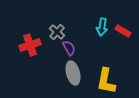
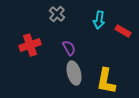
cyan arrow: moved 3 px left, 7 px up
gray cross: moved 18 px up
gray ellipse: moved 1 px right
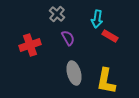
cyan arrow: moved 2 px left, 1 px up
red rectangle: moved 13 px left, 5 px down
purple semicircle: moved 1 px left, 10 px up
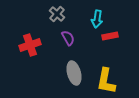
red rectangle: rotated 42 degrees counterclockwise
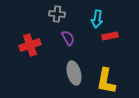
gray cross: rotated 35 degrees counterclockwise
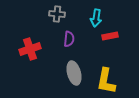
cyan arrow: moved 1 px left, 1 px up
purple semicircle: moved 1 px right, 1 px down; rotated 35 degrees clockwise
red cross: moved 4 px down
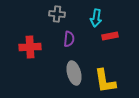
red cross: moved 2 px up; rotated 15 degrees clockwise
yellow L-shape: moved 1 px left; rotated 20 degrees counterclockwise
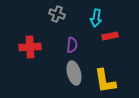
gray cross: rotated 14 degrees clockwise
purple semicircle: moved 3 px right, 6 px down
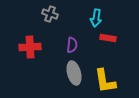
gray cross: moved 7 px left
red rectangle: moved 2 px left, 2 px down; rotated 21 degrees clockwise
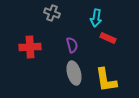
gray cross: moved 2 px right, 1 px up
red rectangle: rotated 14 degrees clockwise
purple semicircle: rotated 21 degrees counterclockwise
yellow L-shape: moved 1 px right, 1 px up
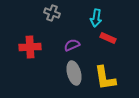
purple semicircle: rotated 98 degrees counterclockwise
yellow L-shape: moved 1 px left, 2 px up
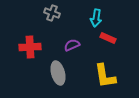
gray ellipse: moved 16 px left
yellow L-shape: moved 2 px up
